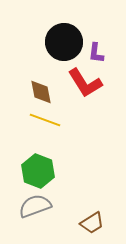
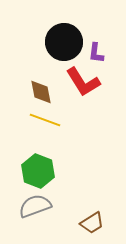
red L-shape: moved 2 px left, 1 px up
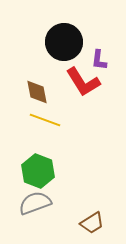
purple L-shape: moved 3 px right, 7 px down
brown diamond: moved 4 px left
gray semicircle: moved 3 px up
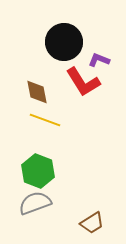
purple L-shape: rotated 105 degrees clockwise
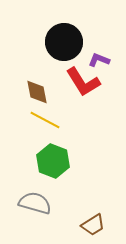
yellow line: rotated 8 degrees clockwise
green hexagon: moved 15 px right, 10 px up
gray semicircle: rotated 36 degrees clockwise
brown trapezoid: moved 1 px right, 2 px down
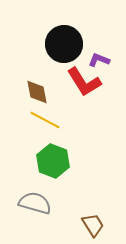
black circle: moved 2 px down
red L-shape: moved 1 px right
brown trapezoid: rotated 90 degrees counterclockwise
